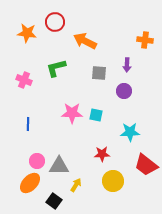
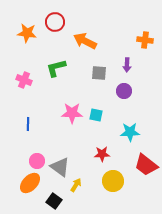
gray triangle: moved 1 px right, 1 px down; rotated 35 degrees clockwise
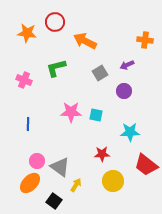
purple arrow: rotated 64 degrees clockwise
gray square: moved 1 px right; rotated 35 degrees counterclockwise
pink star: moved 1 px left, 1 px up
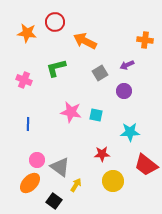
pink star: rotated 10 degrees clockwise
pink circle: moved 1 px up
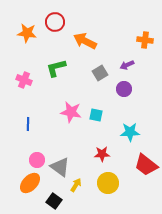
purple circle: moved 2 px up
yellow circle: moved 5 px left, 2 px down
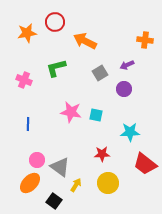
orange star: rotated 18 degrees counterclockwise
red trapezoid: moved 1 px left, 1 px up
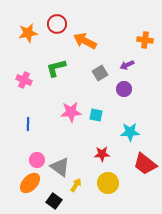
red circle: moved 2 px right, 2 px down
orange star: moved 1 px right
pink star: rotated 15 degrees counterclockwise
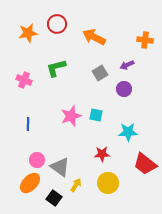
orange arrow: moved 9 px right, 4 px up
pink star: moved 4 px down; rotated 15 degrees counterclockwise
cyan star: moved 2 px left
black square: moved 3 px up
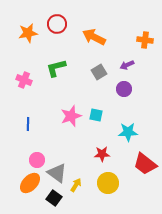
gray square: moved 1 px left, 1 px up
gray triangle: moved 3 px left, 6 px down
